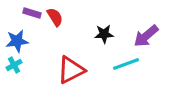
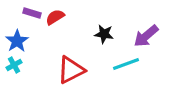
red semicircle: rotated 90 degrees counterclockwise
black star: rotated 12 degrees clockwise
blue star: rotated 25 degrees counterclockwise
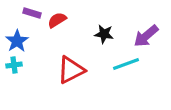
red semicircle: moved 2 px right, 3 px down
cyan cross: rotated 21 degrees clockwise
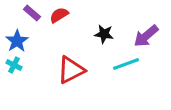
purple rectangle: rotated 24 degrees clockwise
red semicircle: moved 2 px right, 5 px up
cyan cross: rotated 35 degrees clockwise
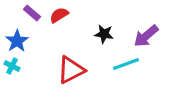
cyan cross: moved 2 px left, 1 px down
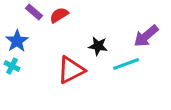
purple rectangle: moved 2 px right, 1 px up
black star: moved 6 px left, 12 px down
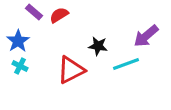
blue star: moved 1 px right
cyan cross: moved 8 px right
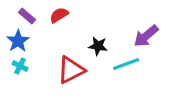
purple rectangle: moved 7 px left, 4 px down
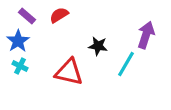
purple arrow: moved 1 px up; rotated 148 degrees clockwise
cyan line: rotated 40 degrees counterclockwise
red triangle: moved 2 px left, 2 px down; rotated 40 degrees clockwise
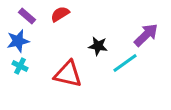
red semicircle: moved 1 px right, 1 px up
purple arrow: rotated 28 degrees clockwise
blue star: rotated 20 degrees clockwise
cyan line: moved 1 px left, 1 px up; rotated 24 degrees clockwise
red triangle: moved 1 px left, 2 px down
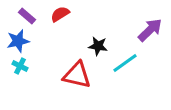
purple arrow: moved 4 px right, 5 px up
red triangle: moved 9 px right, 1 px down
